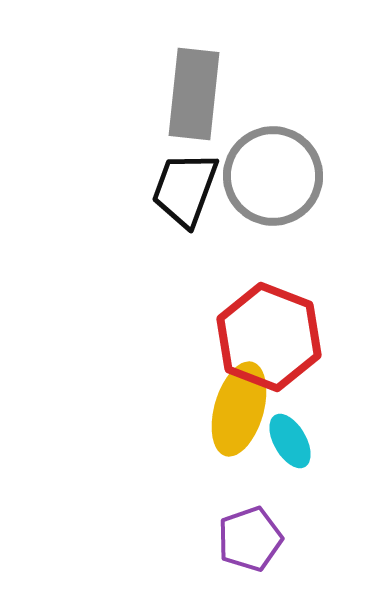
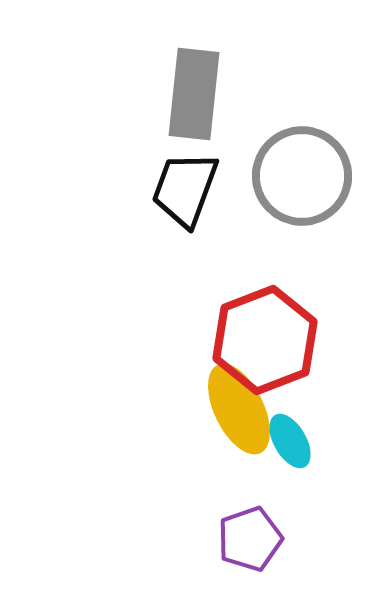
gray circle: moved 29 px right
red hexagon: moved 4 px left, 3 px down; rotated 18 degrees clockwise
yellow ellipse: rotated 42 degrees counterclockwise
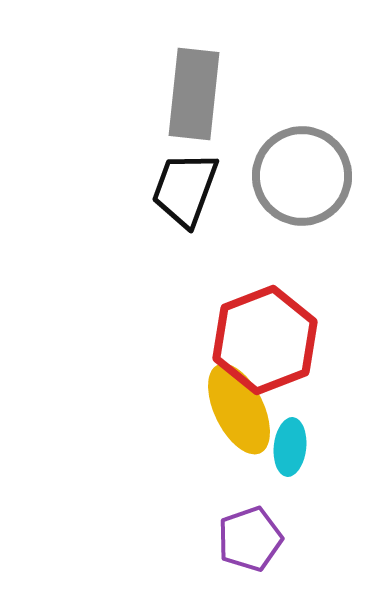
cyan ellipse: moved 6 px down; rotated 36 degrees clockwise
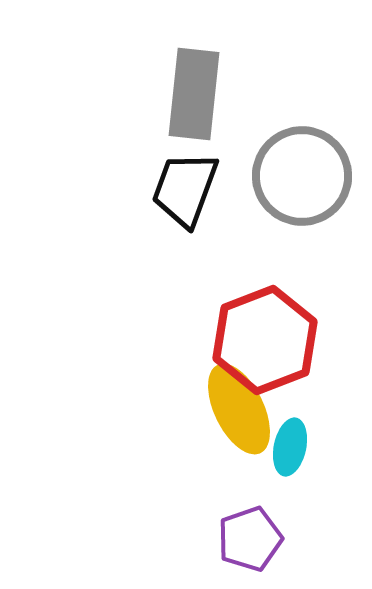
cyan ellipse: rotated 6 degrees clockwise
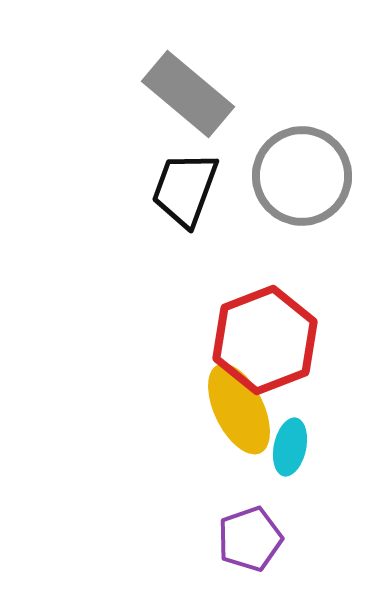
gray rectangle: moved 6 px left; rotated 56 degrees counterclockwise
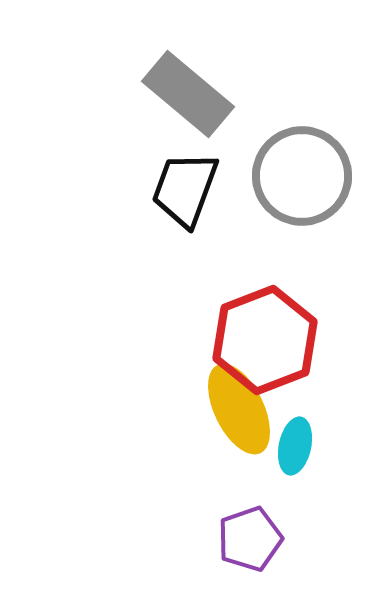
cyan ellipse: moved 5 px right, 1 px up
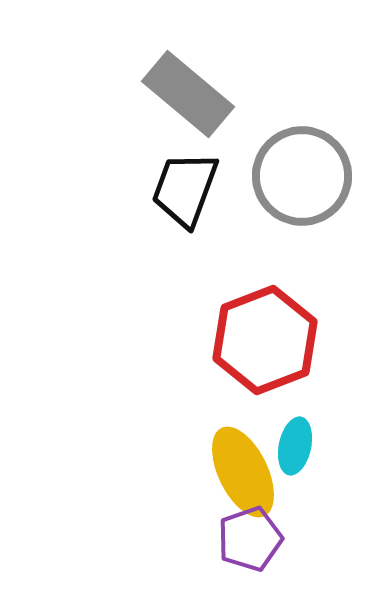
yellow ellipse: moved 4 px right, 63 px down
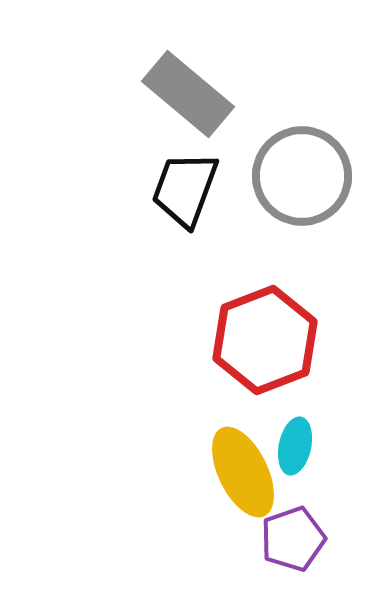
purple pentagon: moved 43 px right
